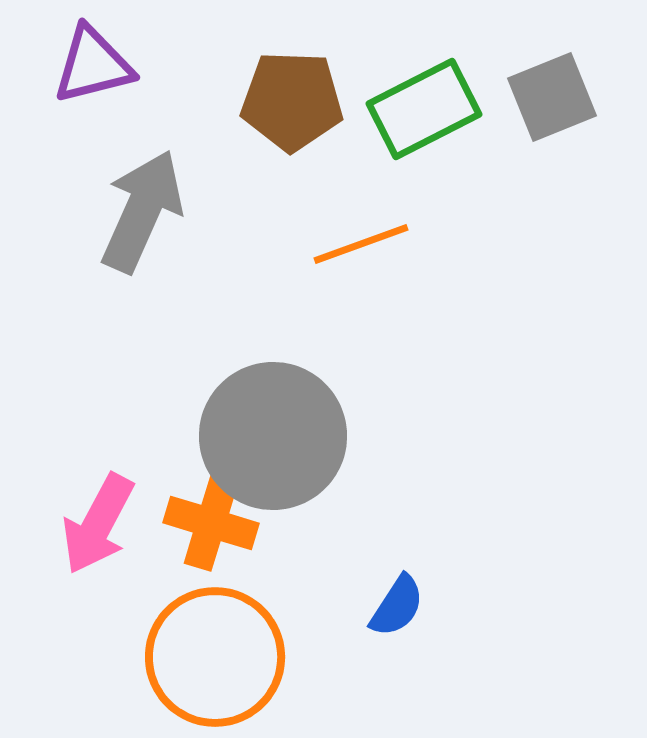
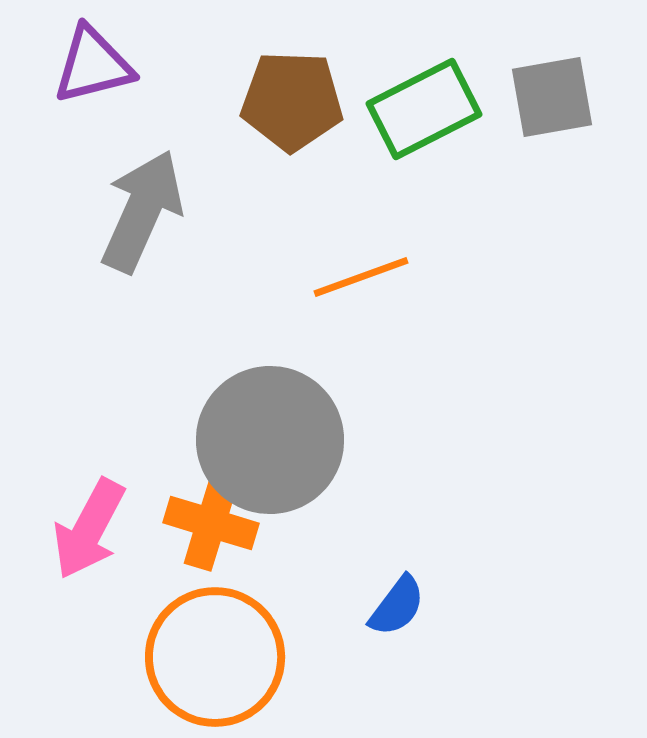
gray square: rotated 12 degrees clockwise
orange line: moved 33 px down
gray circle: moved 3 px left, 4 px down
pink arrow: moved 9 px left, 5 px down
blue semicircle: rotated 4 degrees clockwise
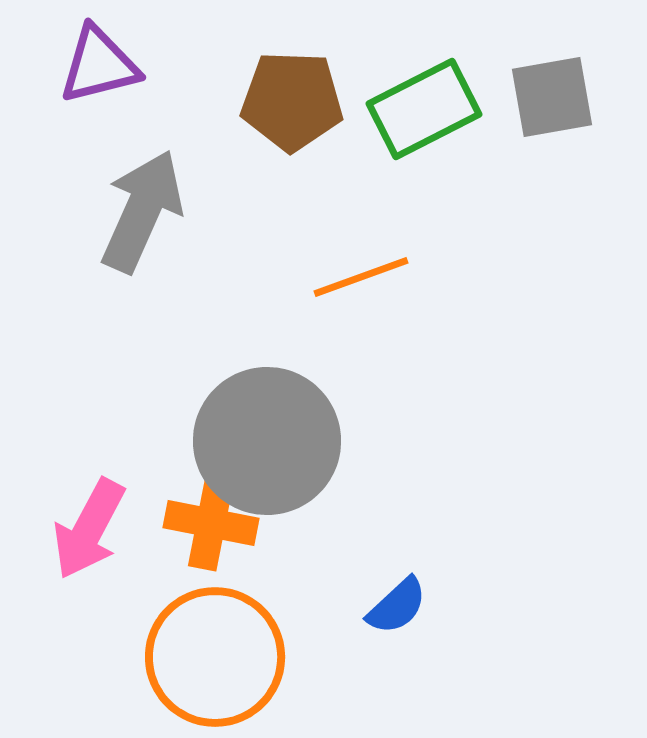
purple triangle: moved 6 px right
gray circle: moved 3 px left, 1 px down
orange cross: rotated 6 degrees counterclockwise
blue semicircle: rotated 10 degrees clockwise
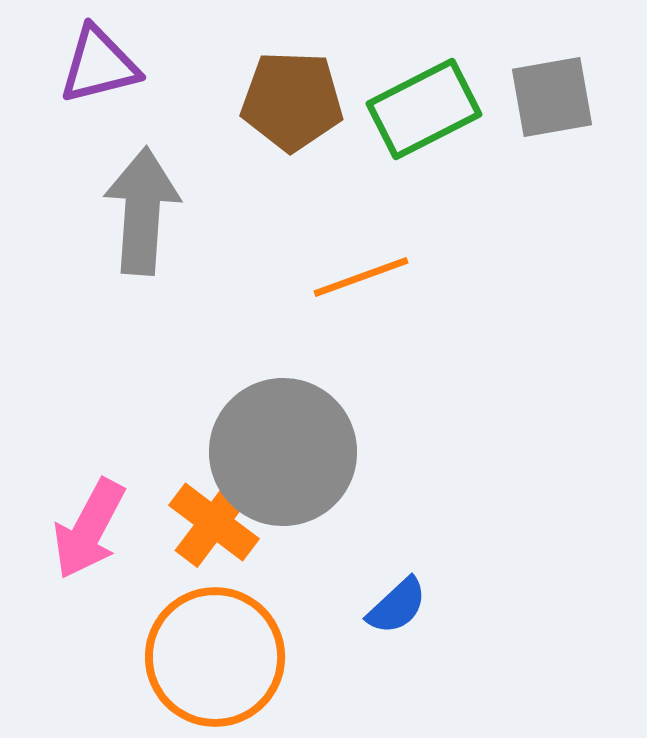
gray arrow: rotated 20 degrees counterclockwise
gray circle: moved 16 px right, 11 px down
orange cross: moved 3 px right, 1 px up; rotated 26 degrees clockwise
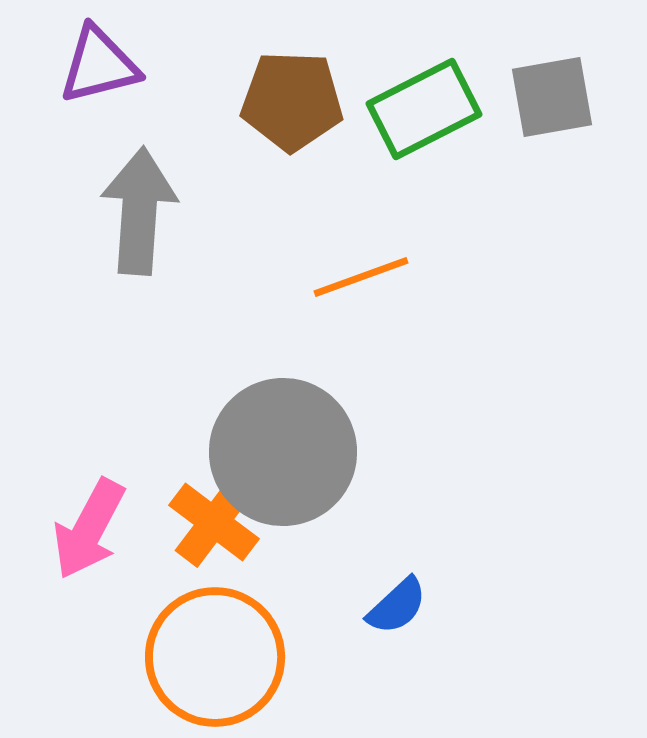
gray arrow: moved 3 px left
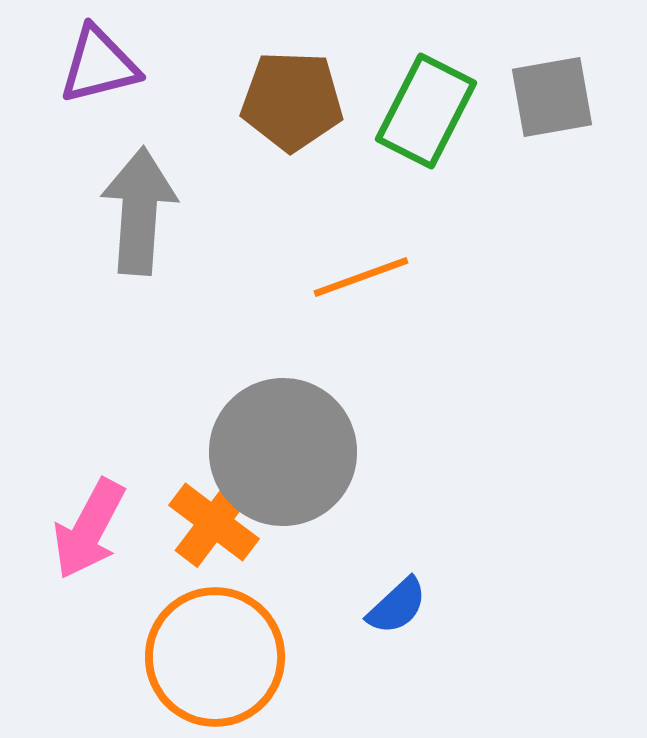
green rectangle: moved 2 px right, 2 px down; rotated 36 degrees counterclockwise
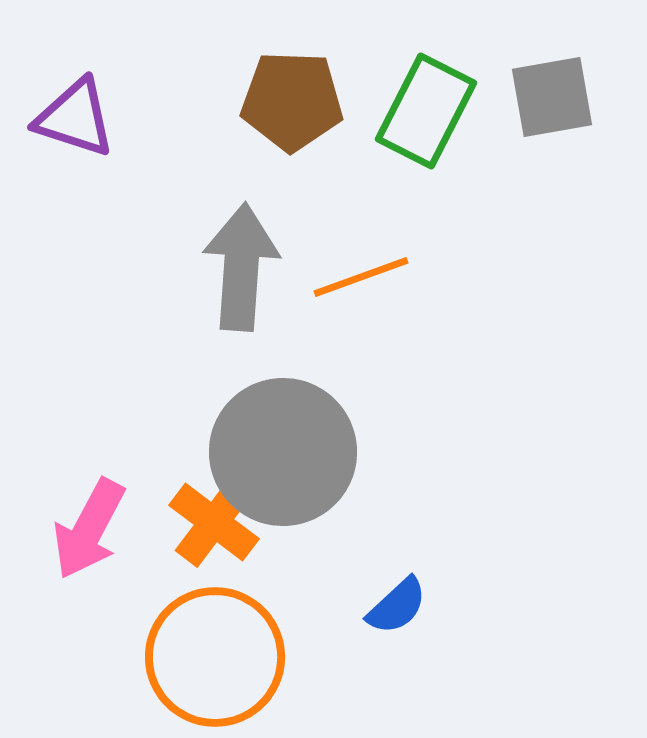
purple triangle: moved 24 px left, 53 px down; rotated 32 degrees clockwise
gray arrow: moved 102 px right, 56 px down
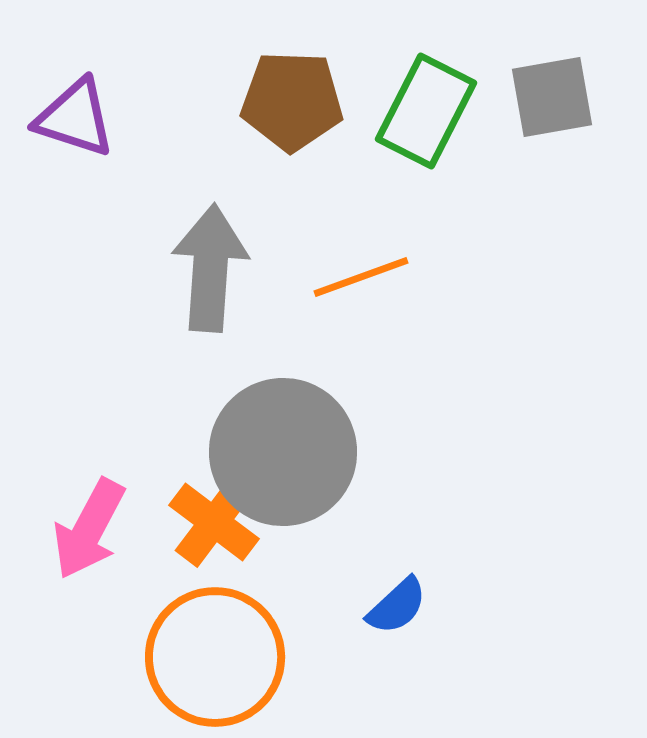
gray arrow: moved 31 px left, 1 px down
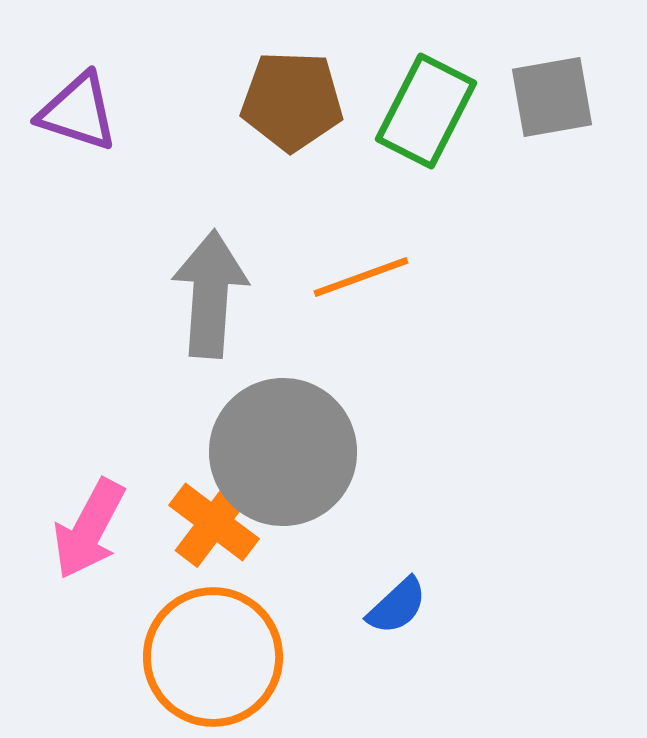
purple triangle: moved 3 px right, 6 px up
gray arrow: moved 26 px down
orange circle: moved 2 px left
